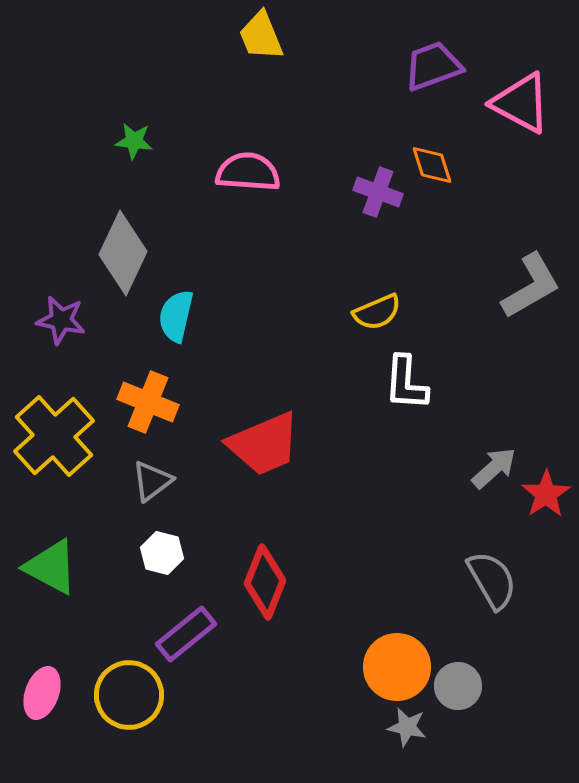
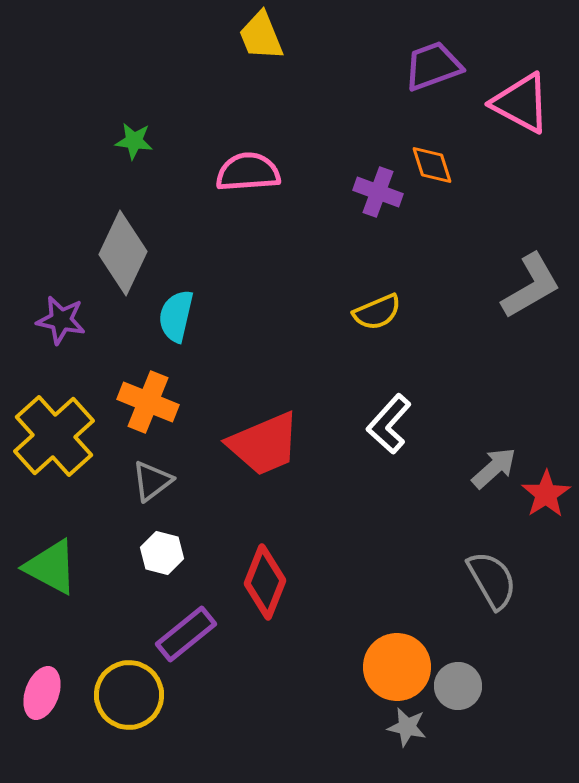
pink semicircle: rotated 8 degrees counterclockwise
white L-shape: moved 17 px left, 41 px down; rotated 38 degrees clockwise
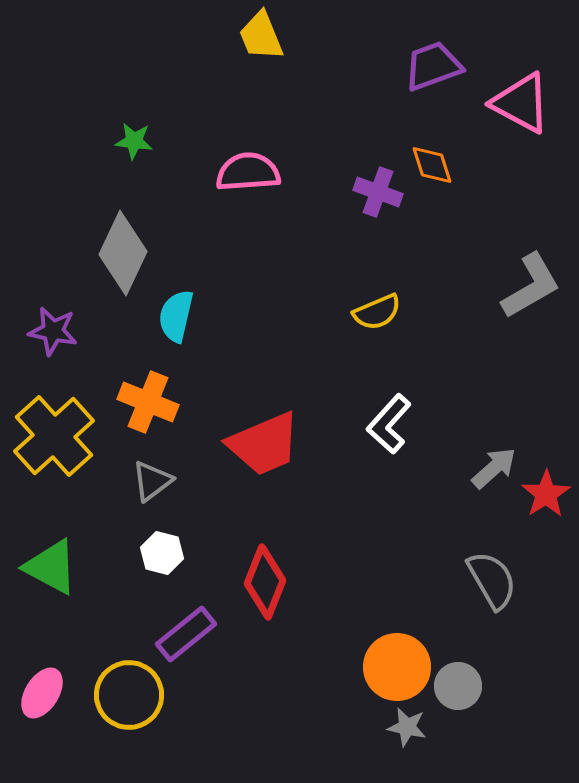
purple star: moved 8 px left, 11 px down
pink ellipse: rotated 12 degrees clockwise
